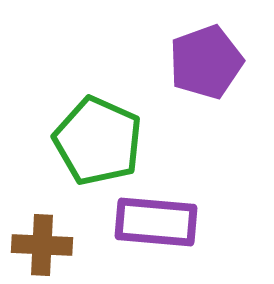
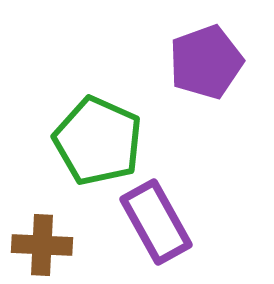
purple rectangle: rotated 56 degrees clockwise
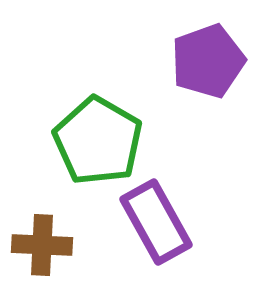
purple pentagon: moved 2 px right, 1 px up
green pentagon: rotated 6 degrees clockwise
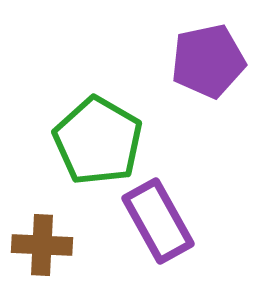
purple pentagon: rotated 8 degrees clockwise
purple rectangle: moved 2 px right, 1 px up
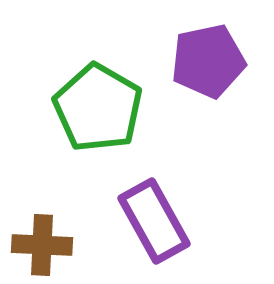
green pentagon: moved 33 px up
purple rectangle: moved 4 px left
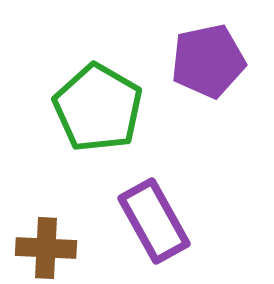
brown cross: moved 4 px right, 3 px down
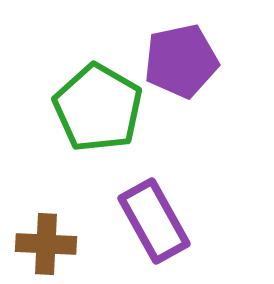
purple pentagon: moved 27 px left
brown cross: moved 4 px up
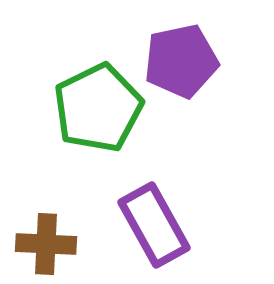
green pentagon: rotated 16 degrees clockwise
purple rectangle: moved 4 px down
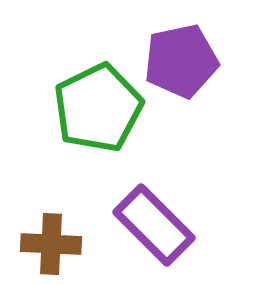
purple rectangle: rotated 16 degrees counterclockwise
brown cross: moved 5 px right
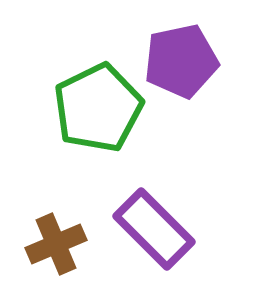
purple rectangle: moved 4 px down
brown cross: moved 5 px right; rotated 26 degrees counterclockwise
